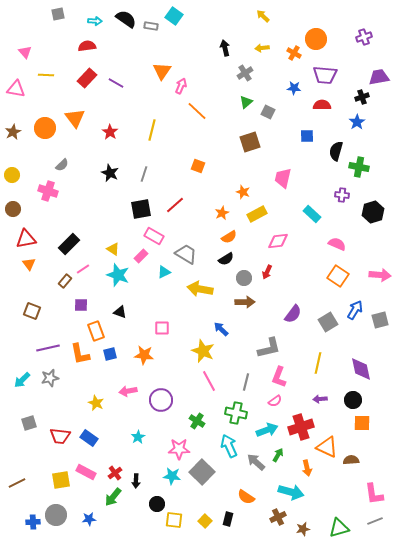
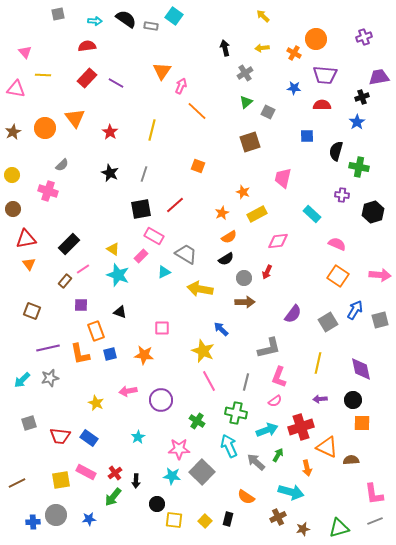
yellow line at (46, 75): moved 3 px left
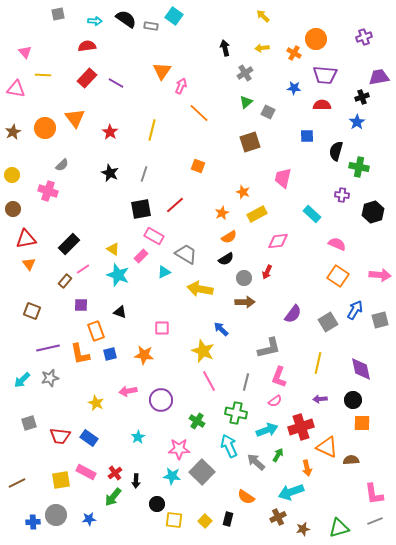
orange line at (197, 111): moved 2 px right, 2 px down
cyan arrow at (291, 492): rotated 145 degrees clockwise
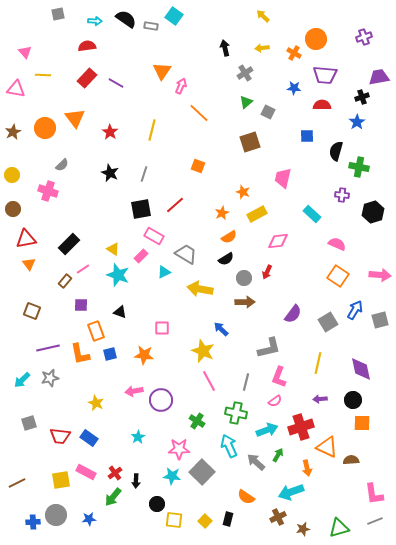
pink arrow at (128, 391): moved 6 px right
